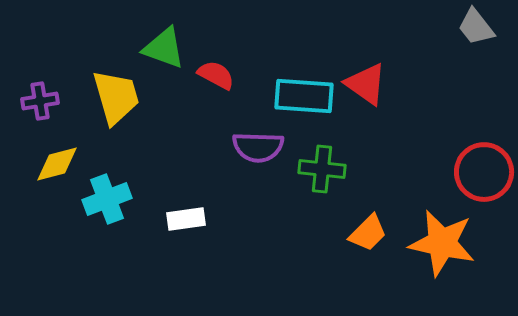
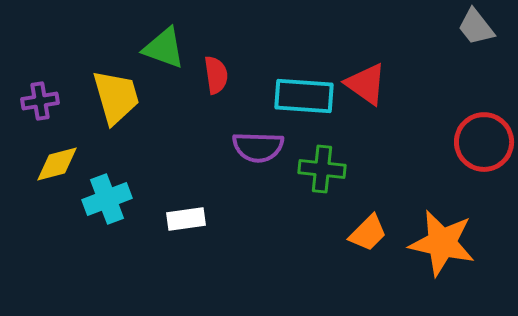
red semicircle: rotated 54 degrees clockwise
red circle: moved 30 px up
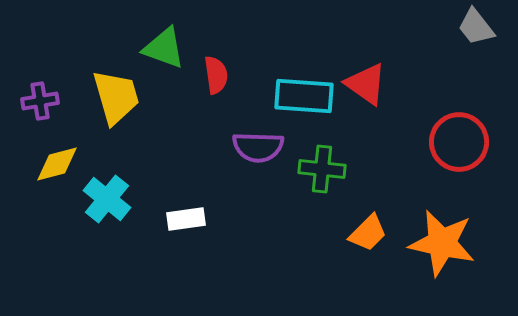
red circle: moved 25 px left
cyan cross: rotated 30 degrees counterclockwise
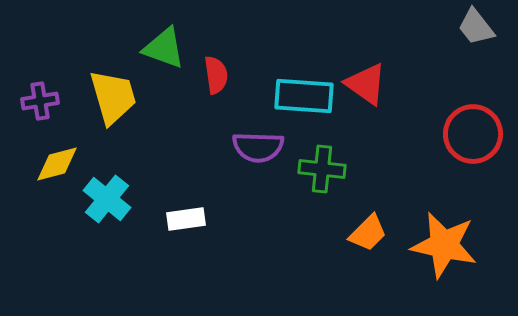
yellow trapezoid: moved 3 px left
red circle: moved 14 px right, 8 px up
orange star: moved 2 px right, 2 px down
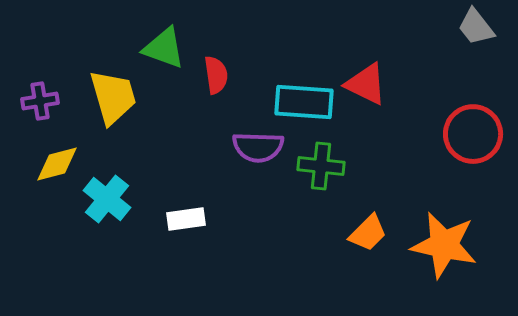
red triangle: rotated 9 degrees counterclockwise
cyan rectangle: moved 6 px down
green cross: moved 1 px left, 3 px up
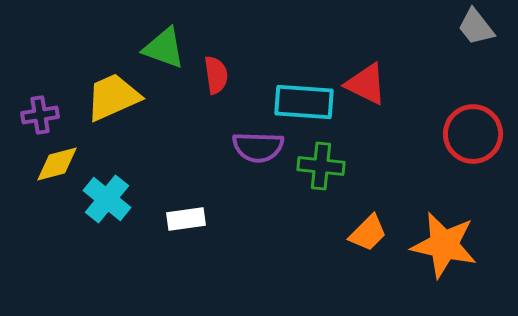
yellow trapezoid: rotated 98 degrees counterclockwise
purple cross: moved 14 px down
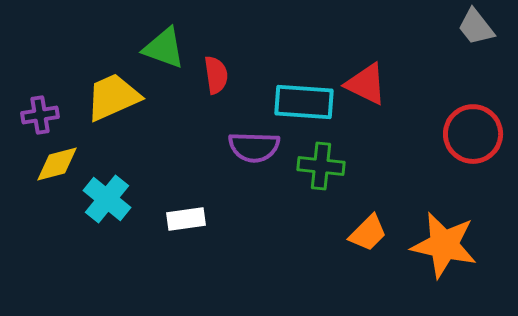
purple semicircle: moved 4 px left
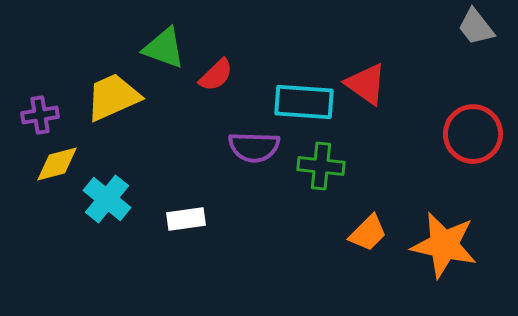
red semicircle: rotated 54 degrees clockwise
red triangle: rotated 9 degrees clockwise
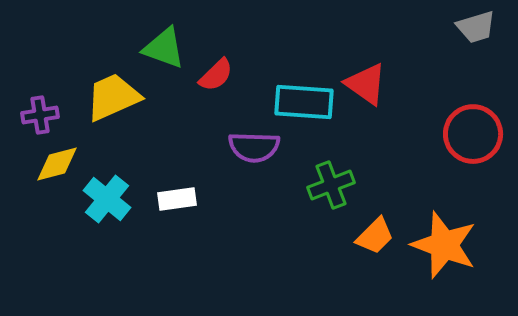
gray trapezoid: rotated 69 degrees counterclockwise
green cross: moved 10 px right, 19 px down; rotated 27 degrees counterclockwise
white rectangle: moved 9 px left, 20 px up
orange trapezoid: moved 7 px right, 3 px down
orange star: rotated 8 degrees clockwise
